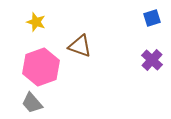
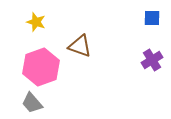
blue square: rotated 18 degrees clockwise
purple cross: rotated 15 degrees clockwise
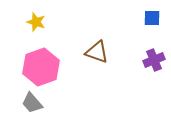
brown triangle: moved 17 px right, 6 px down
purple cross: moved 2 px right; rotated 10 degrees clockwise
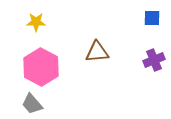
yellow star: rotated 18 degrees counterclockwise
brown triangle: rotated 25 degrees counterclockwise
pink hexagon: rotated 12 degrees counterclockwise
gray trapezoid: moved 1 px down
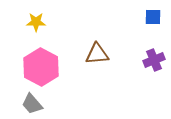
blue square: moved 1 px right, 1 px up
brown triangle: moved 2 px down
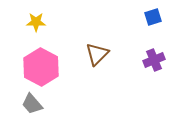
blue square: rotated 18 degrees counterclockwise
brown triangle: rotated 40 degrees counterclockwise
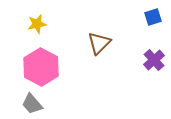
yellow star: moved 1 px right, 2 px down; rotated 12 degrees counterclockwise
brown triangle: moved 2 px right, 11 px up
purple cross: rotated 20 degrees counterclockwise
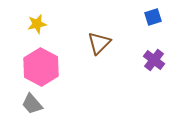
purple cross: rotated 10 degrees counterclockwise
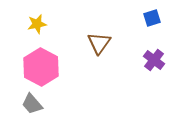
blue square: moved 1 px left, 1 px down
brown triangle: rotated 10 degrees counterclockwise
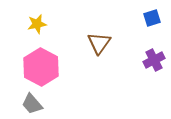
purple cross: rotated 25 degrees clockwise
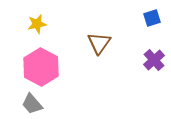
purple cross: rotated 15 degrees counterclockwise
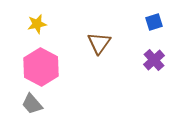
blue square: moved 2 px right, 4 px down
